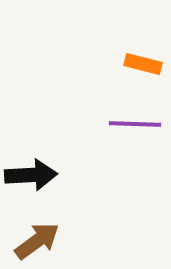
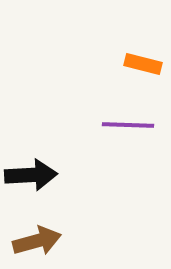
purple line: moved 7 px left, 1 px down
brown arrow: rotated 21 degrees clockwise
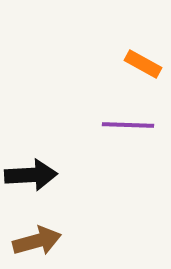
orange rectangle: rotated 15 degrees clockwise
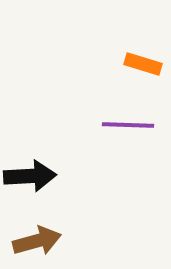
orange rectangle: rotated 12 degrees counterclockwise
black arrow: moved 1 px left, 1 px down
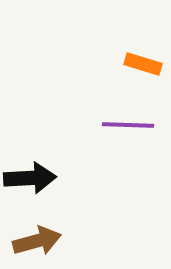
black arrow: moved 2 px down
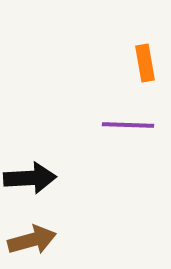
orange rectangle: moved 2 px right, 1 px up; rotated 63 degrees clockwise
brown arrow: moved 5 px left, 1 px up
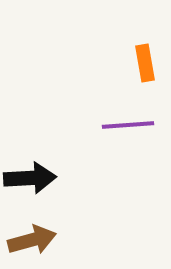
purple line: rotated 6 degrees counterclockwise
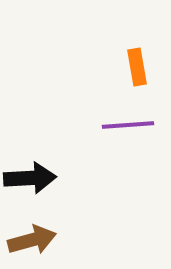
orange rectangle: moved 8 px left, 4 px down
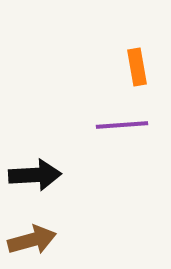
purple line: moved 6 px left
black arrow: moved 5 px right, 3 px up
